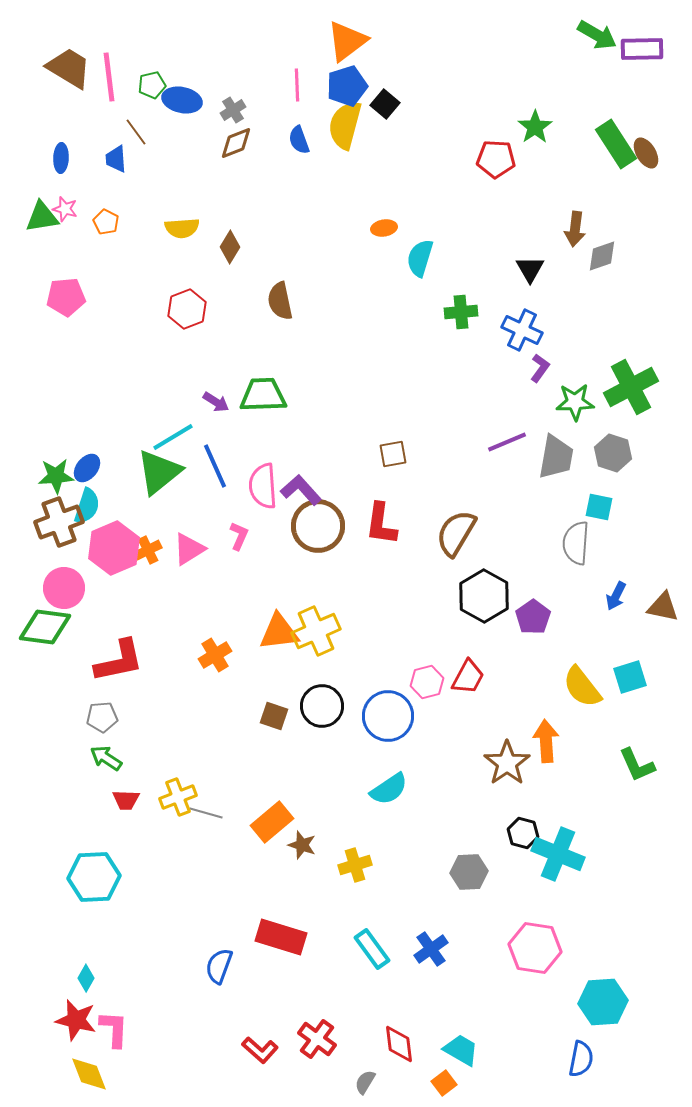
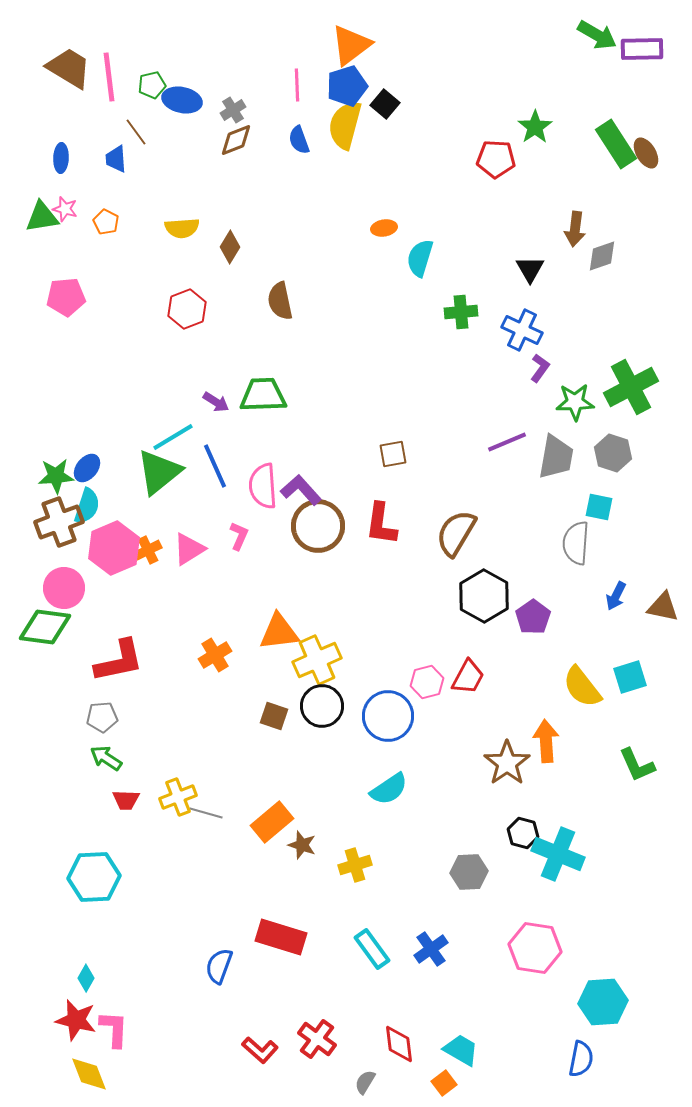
orange triangle at (347, 41): moved 4 px right, 4 px down
brown diamond at (236, 143): moved 3 px up
yellow cross at (316, 631): moved 1 px right, 29 px down
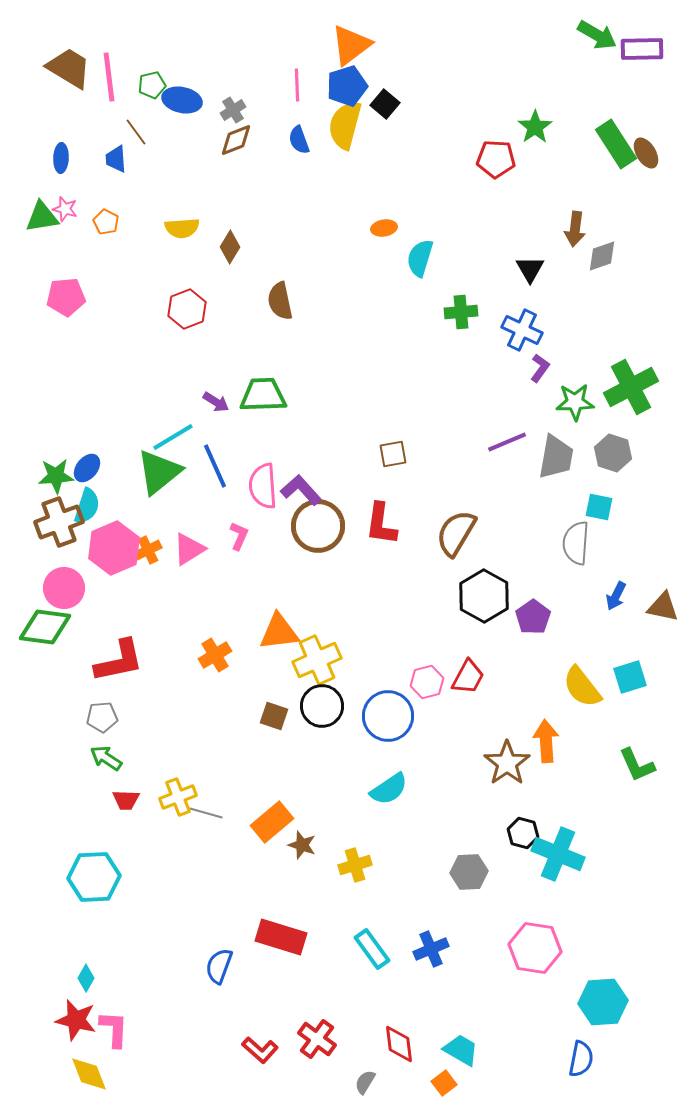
blue cross at (431, 949): rotated 12 degrees clockwise
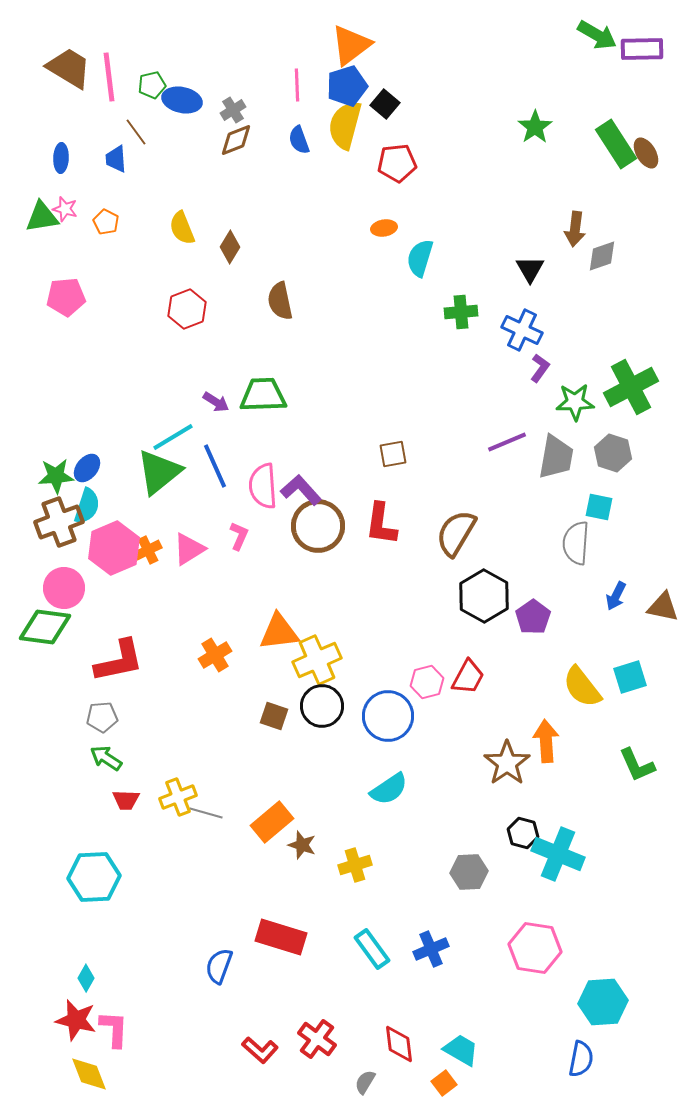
red pentagon at (496, 159): moved 99 px left, 4 px down; rotated 9 degrees counterclockwise
yellow semicircle at (182, 228): rotated 72 degrees clockwise
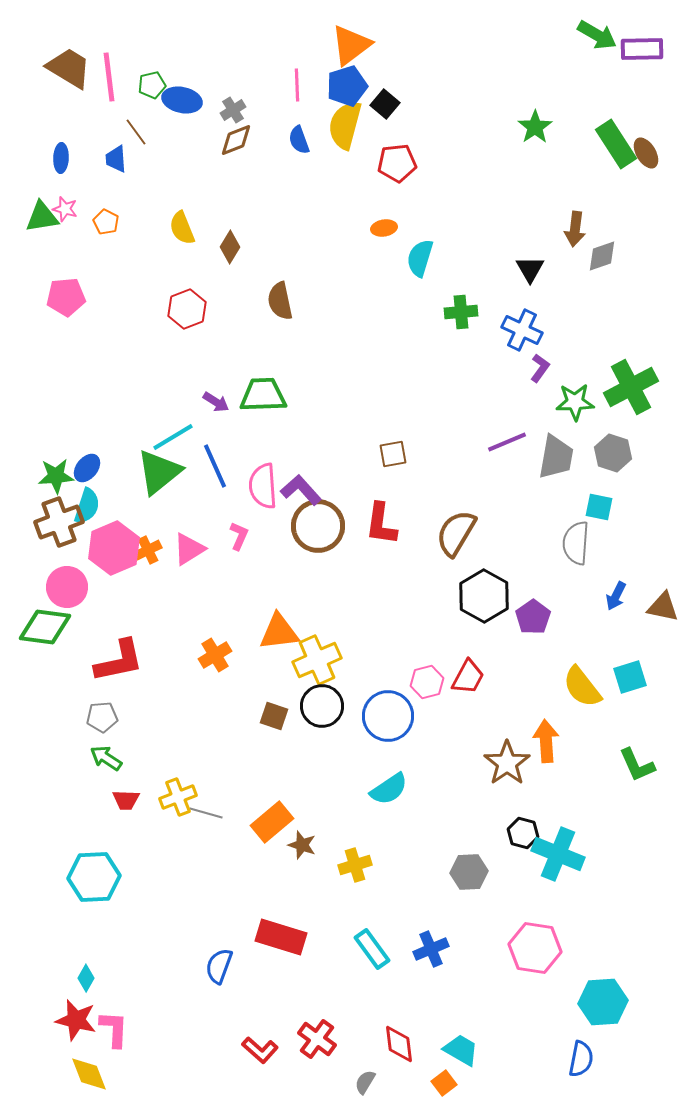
pink circle at (64, 588): moved 3 px right, 1 px up
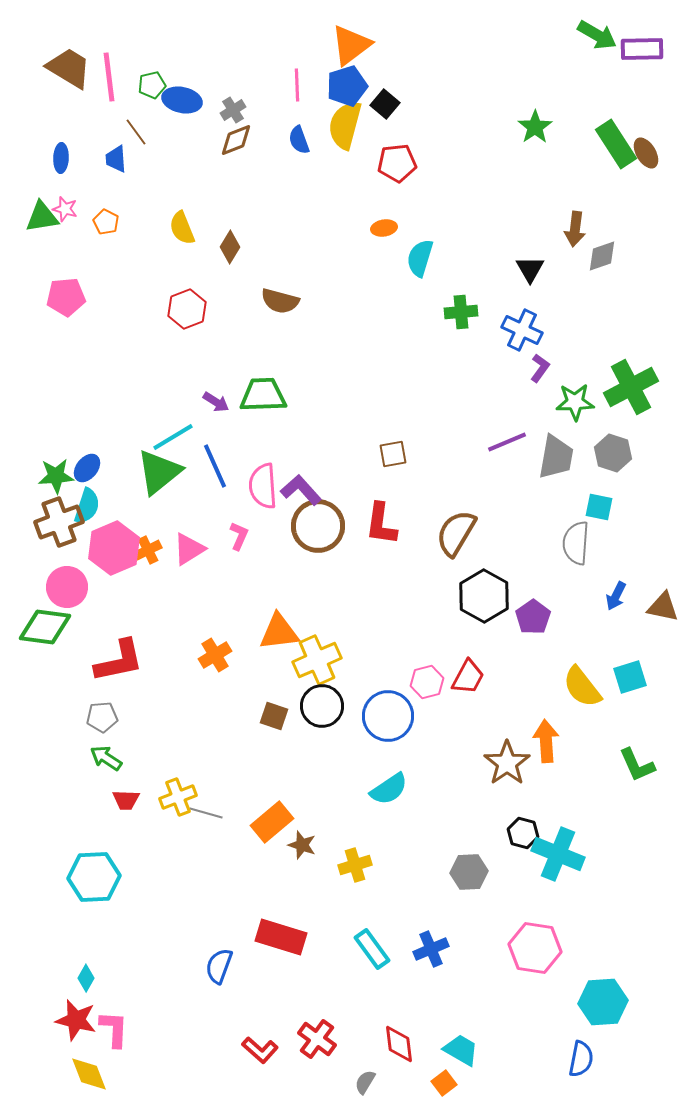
brown semicircle at (280, 301): rotated 63 degrees counterclockwise
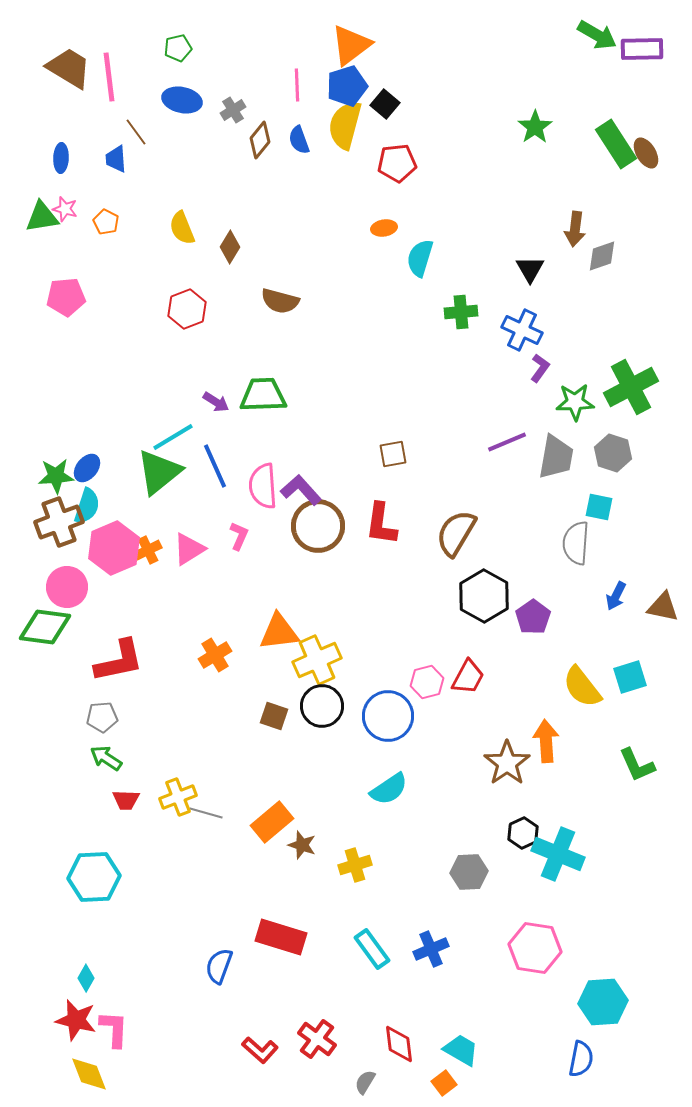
green pentagon at (152, 85): moved 26 px right, 37 px up
brown diamond at (236, 140): moved 24 px right; rotated 30 degrees counterclockwise
black hexagon at (523, 833): rotated 20 degrees clockwise
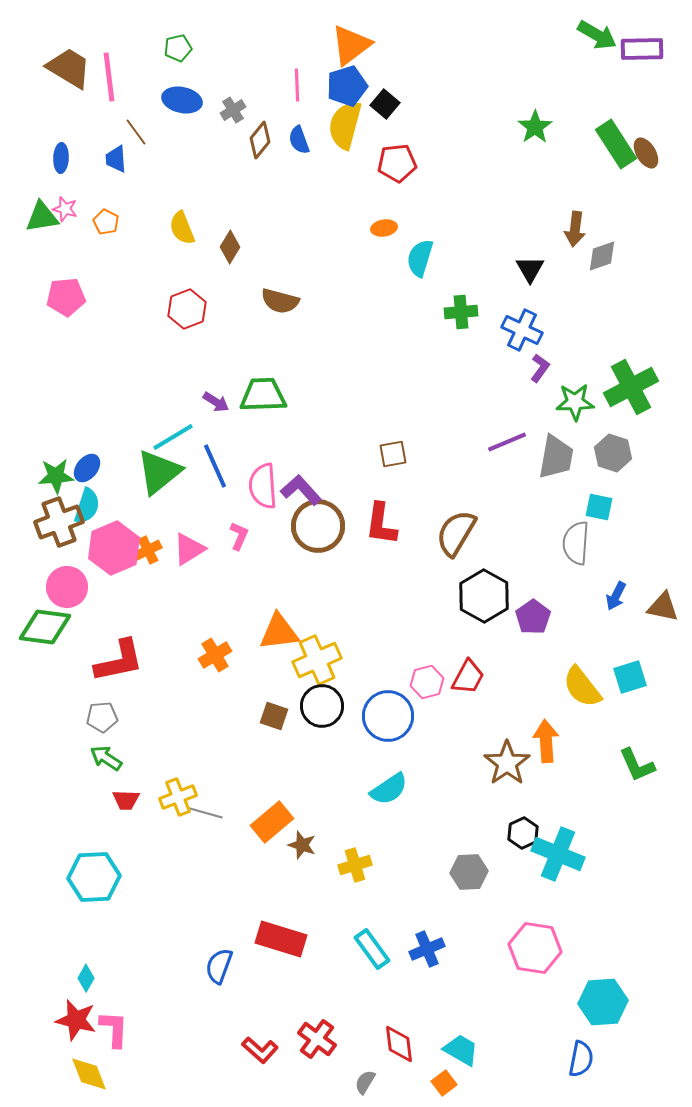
red rectangle at (281, 937): moved 2 px down
blue cross at (431, 949): moved 4 px left
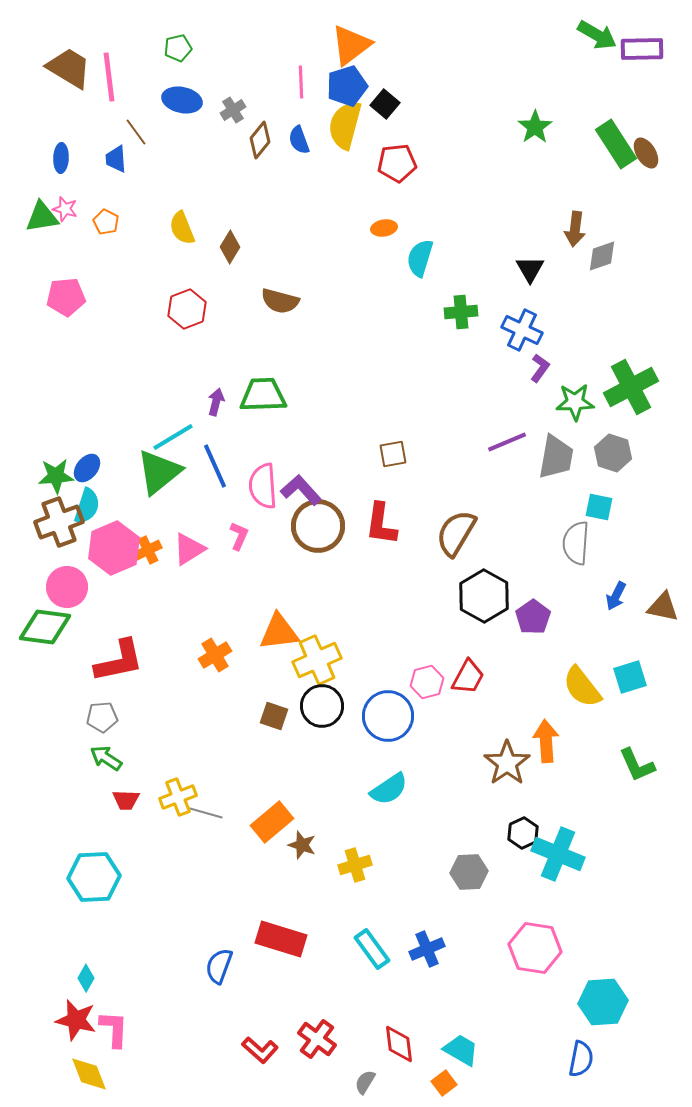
pink line at (297, 85): moved 4 px right, 3 px up
purple arrow at (216, 402): rotated 108 degrees counterclockwise
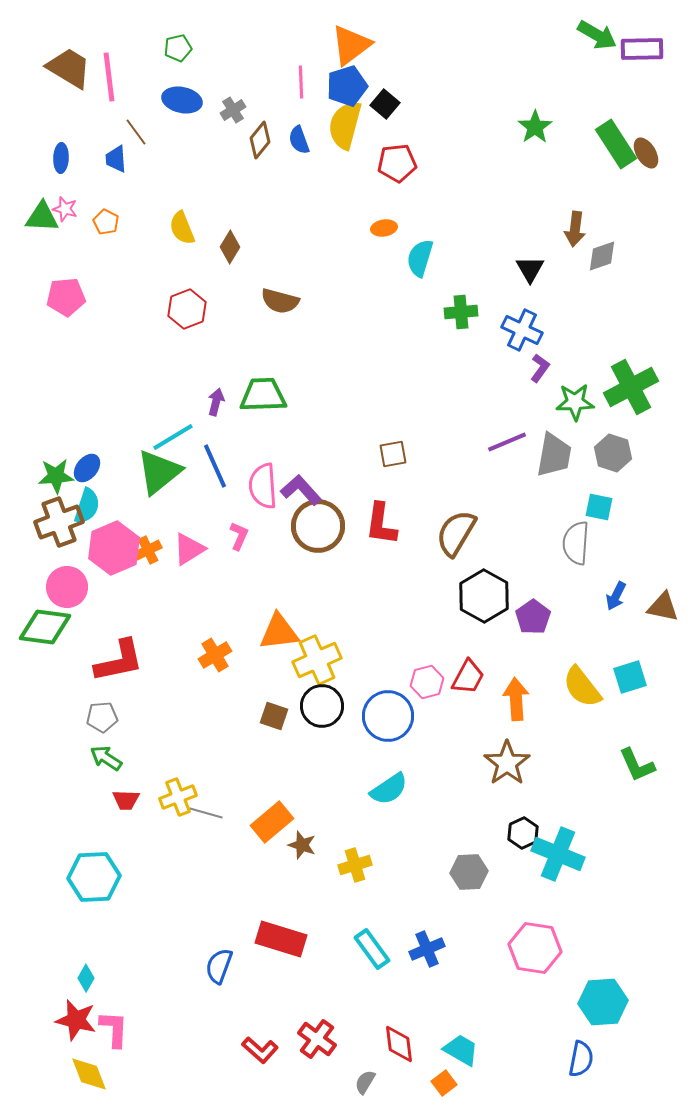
green triangle at (42, 217): rotated 12 degrees clockwise
gray trapezoid at (556, 457): moved 2 px left, 2 px up
orange arrow at (546, 741): moved 30 px left, 42 px up
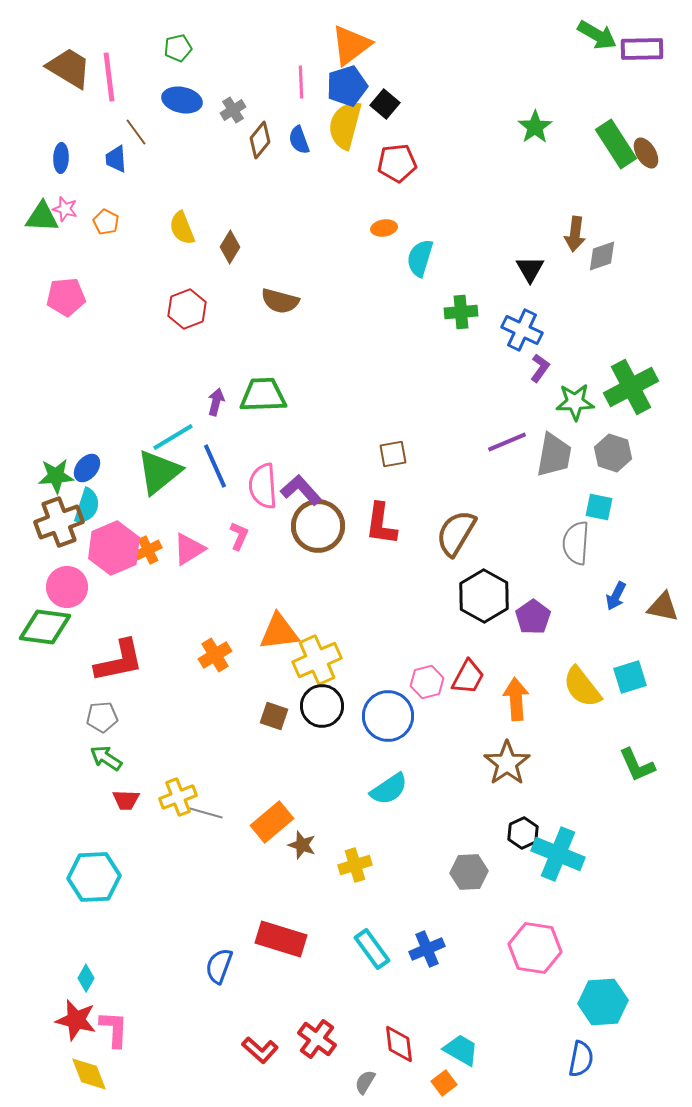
brown arrow at (575, 229): moved 5 px down
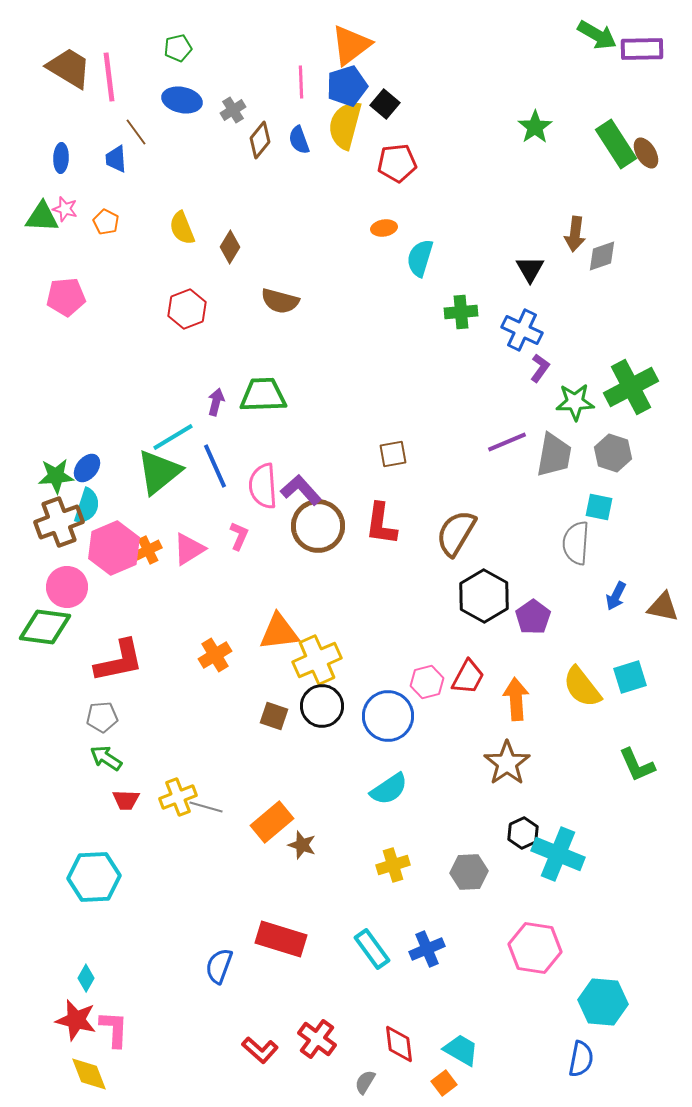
gray line at (206, 813): moved 6 px up
yellow cross at (355, 865): moved 38 px right
cyan hexagon at (603, 1002): rotated 9 degrees clockwise
